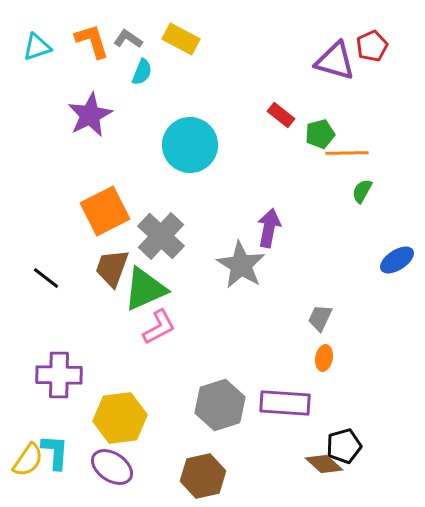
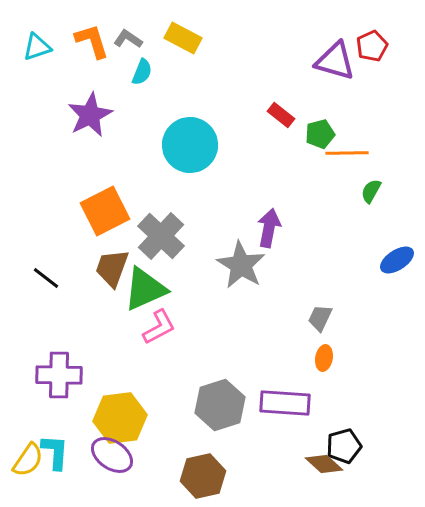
yellow rectangle: moved 2 px right, 1 px up
green semicircle: moved 9 px right
purple ellipse: moved 12 px up
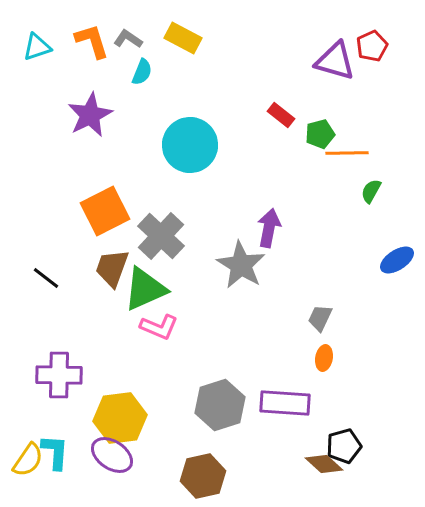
pink L-shape: rotated 51 degrees clockwise
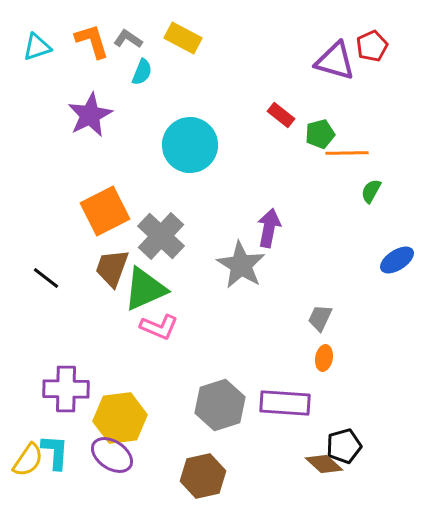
purple cross: moved 7 px right, 14 px down
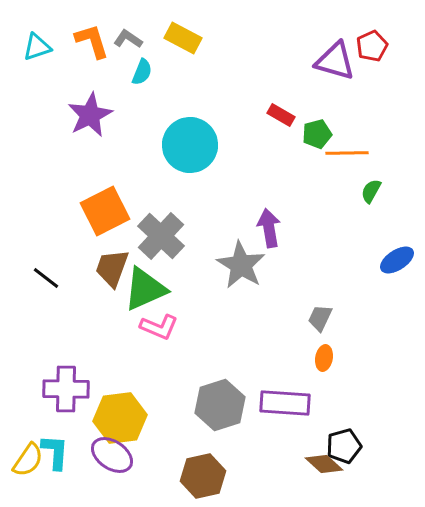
red rectangle: rotated 8 degrees counterclockwise
green pentagon: moved 3 px left
purple arrow: rotated 21 degrees counterclockwise
